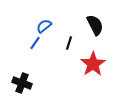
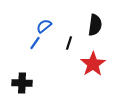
black semicircle: rotated 35 degrees clockwise
black cross: rotated 18 degrees counterclockwise
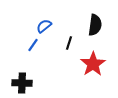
blue line: moved 2 px left, 2 px down
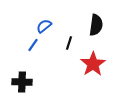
black semicircle: moved 1 px right
black cross: moved 1 px up
